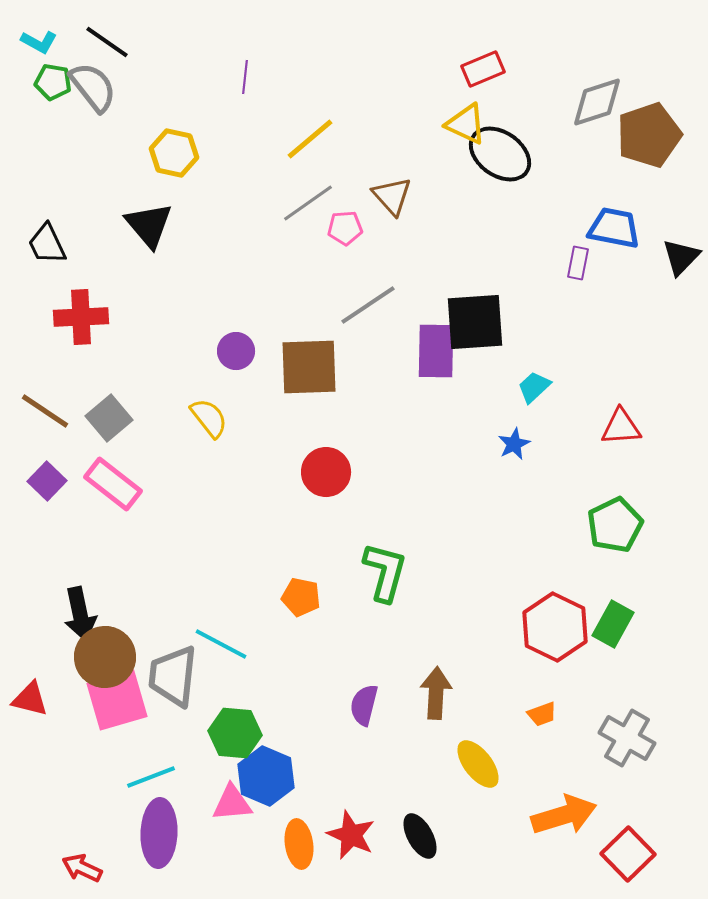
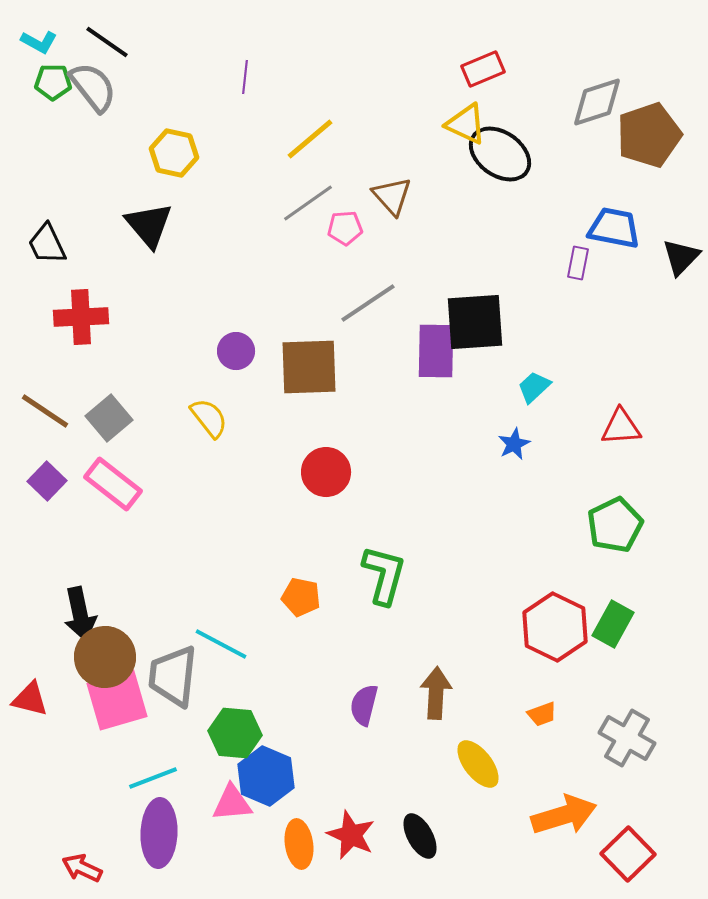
green pentagon at (53, 82): rotated 9 degrees counterclockwise
gray line at (368, 305): moved 2 px up
green L-shape at (385, 572): moved 1 px left, 3 px down
cyan line at (151, 777): moved 2 px right, 1 px down
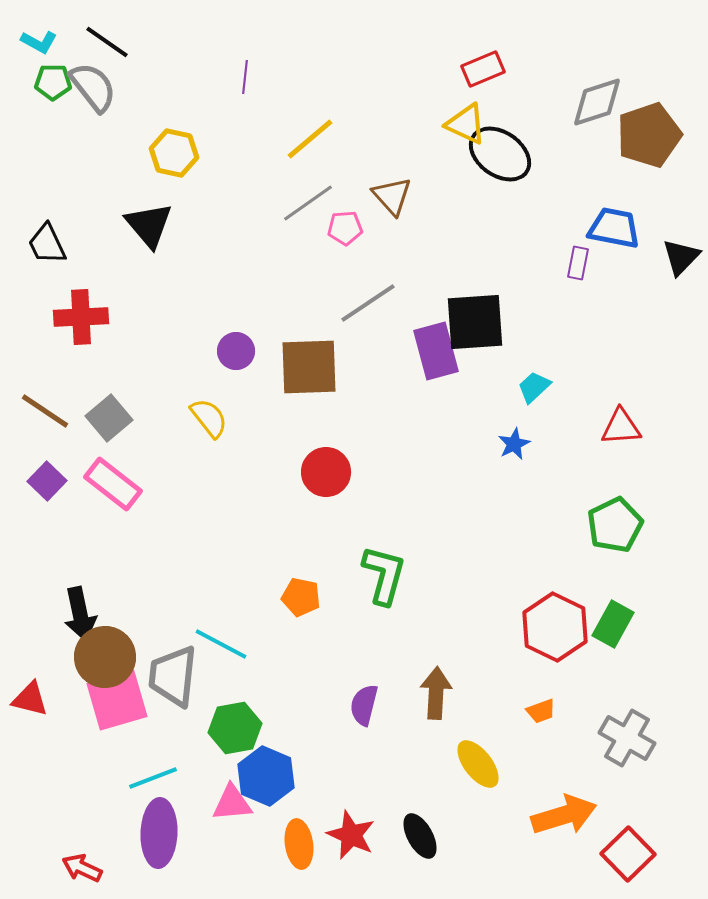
purple rectangle at (436, 351): rotated 16 degrees counterclockwise
orange trapezoid at (542, 714): moved 1 px left, 3 px up
green hexagon at (235, 733): moved 5 px up; rotated 15 degrees counterclockwise
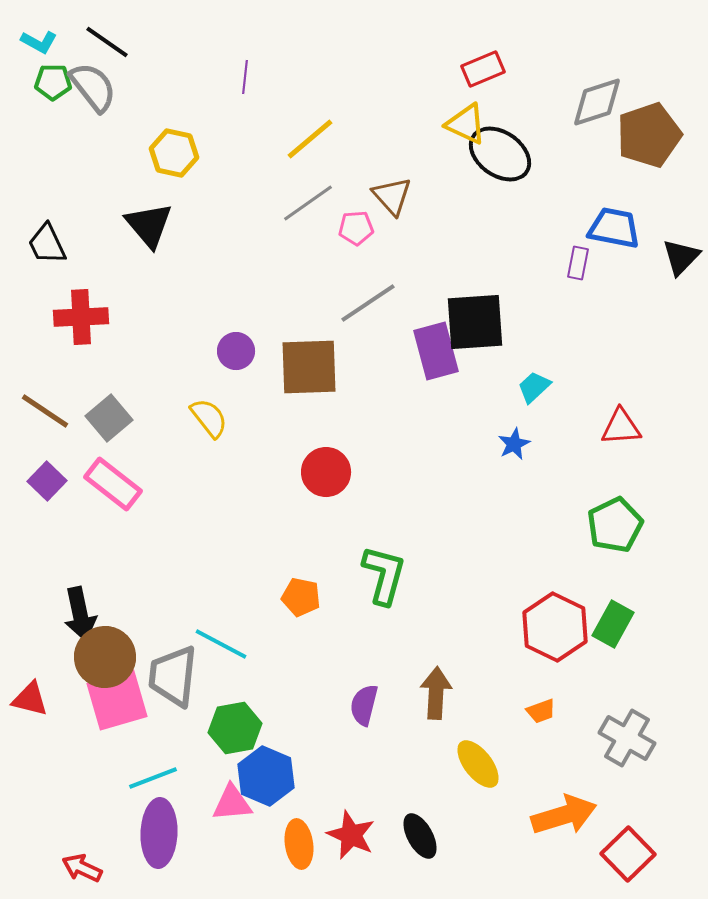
pink pentagon at (345, 228): moved 11 px right
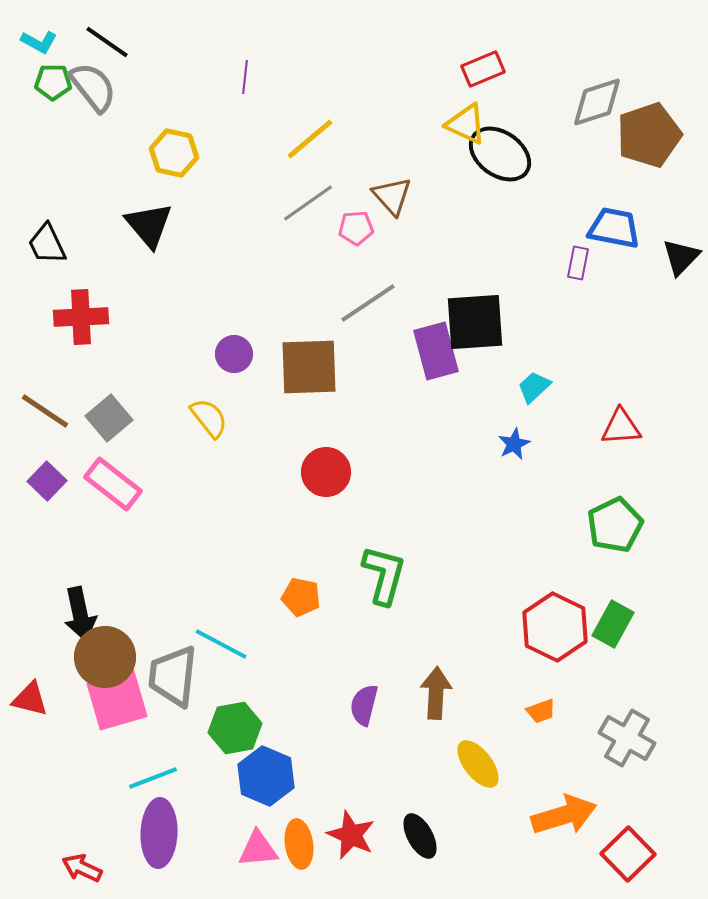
purple circle at (236, 351): moved 2 px left, 3 px down
pink triangle at (232, 803): moved 26 px right, 46 px down
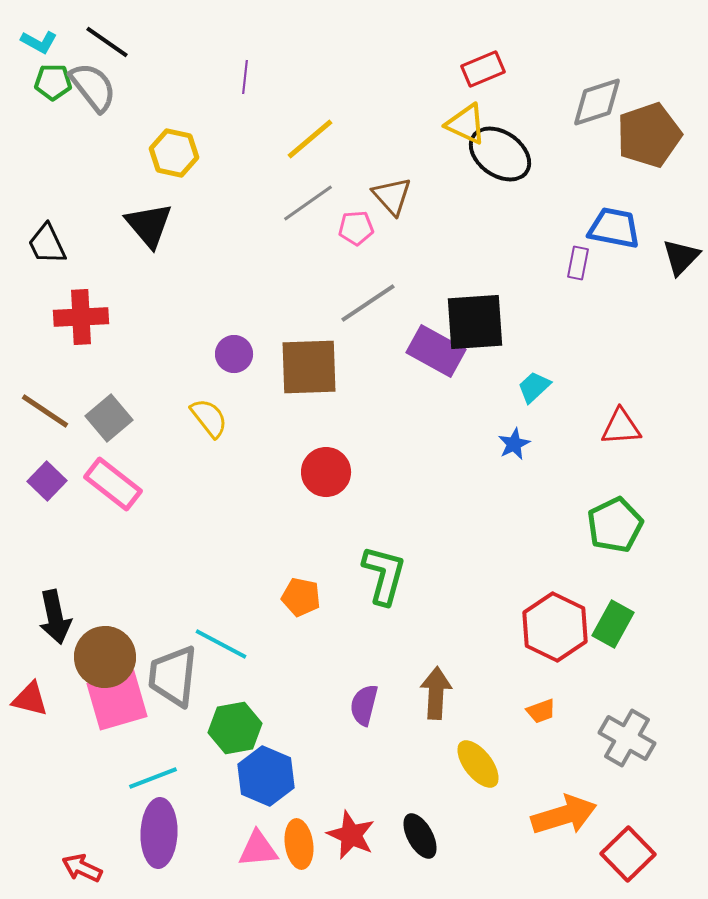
purple rectangle at (436, 351): rotated 46 degrees counterclockwise
black arrow at (80, 614): moved 25 px left, 3 px down
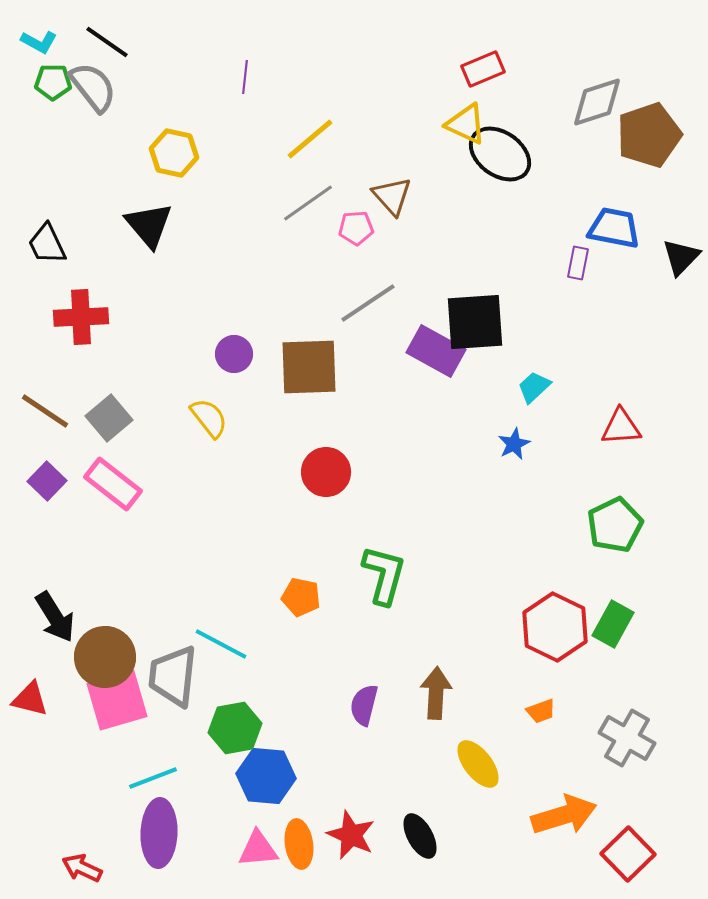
black arrow at (55, 617): rotated 20 degrees counterclockwise
blue hexagon at (266, 776): rotated 18 degrees counterclockwise
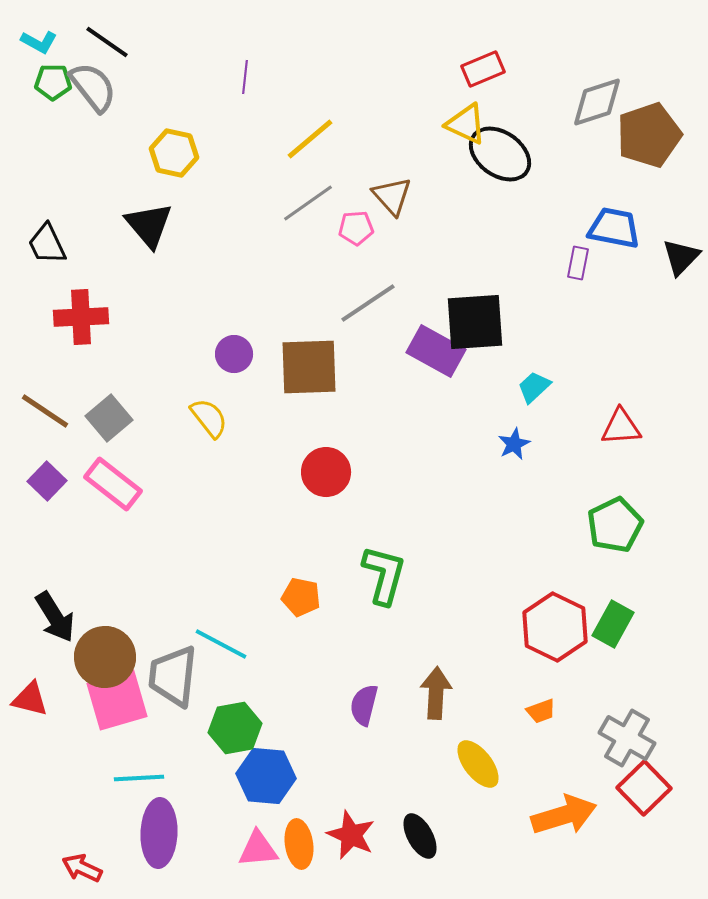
cyan line at (153, 778): moved 14 px left; rotated 18 degrees clockwise
red square at (628, 854): moved 16 px right, 66 px up
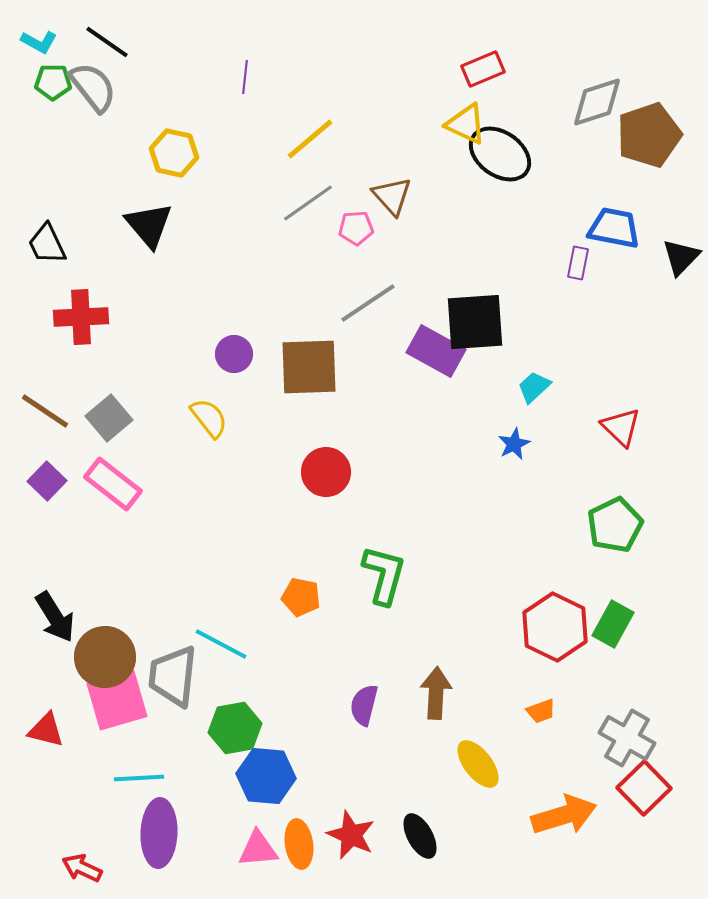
red triangle at (621, 427): rotated 48 degrees clockwise
red triangle at (30, 699): moved 16 px right, 31 px down
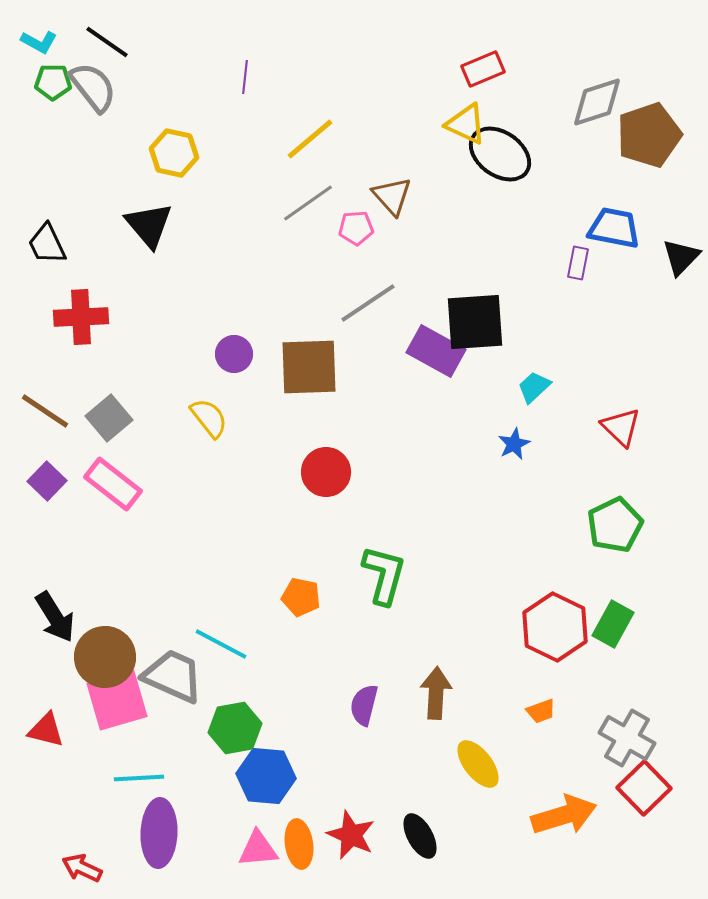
gray trapezoid at (173, 676): rotated 108 degrees clockwise
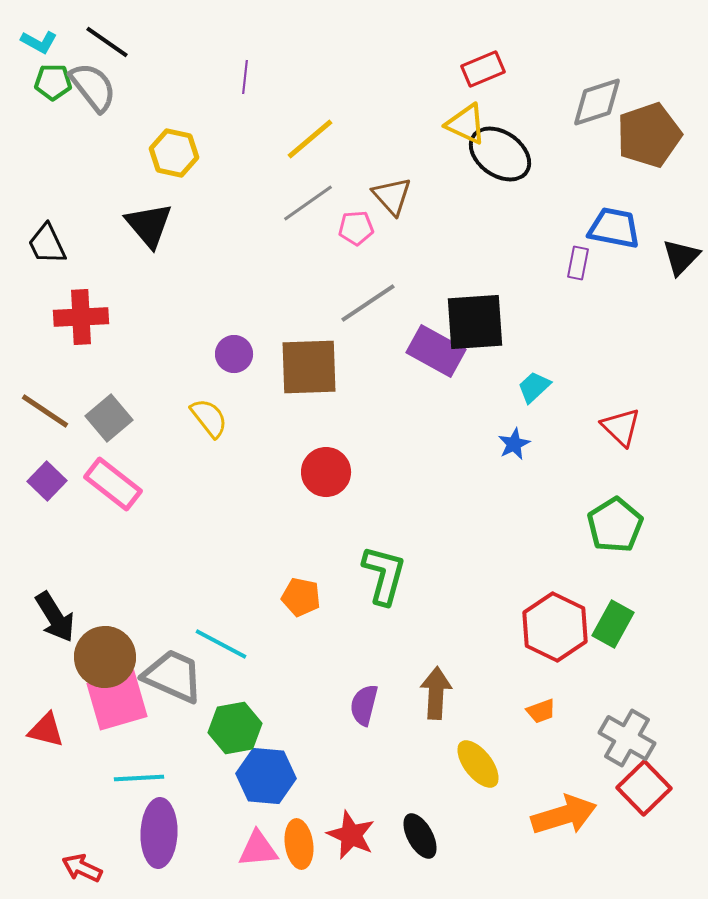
green pentagon at (615, 525): rotated 6 degrees counterclockwise
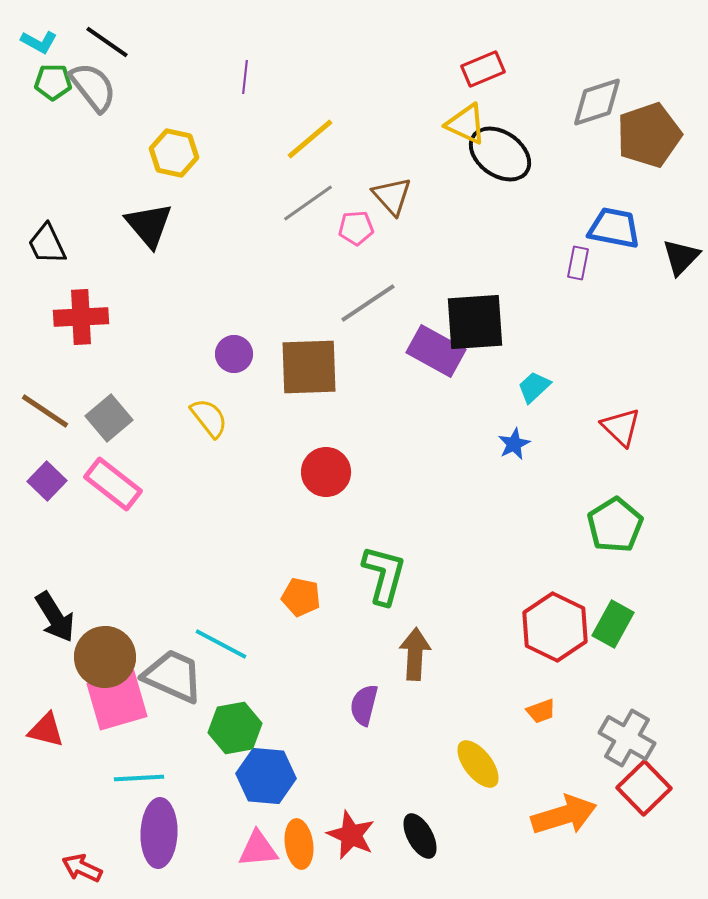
brown arrow at (436, 693): moved 21 px left, 39 px up
